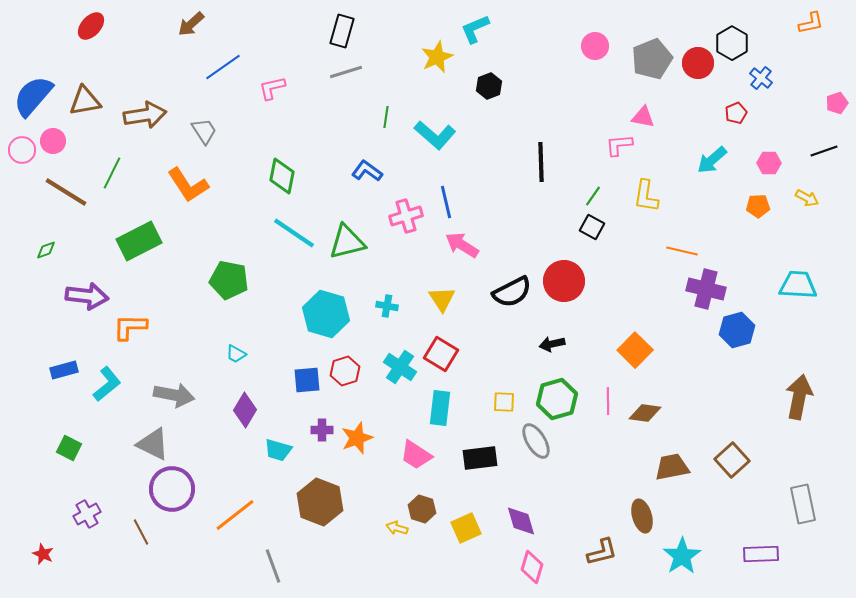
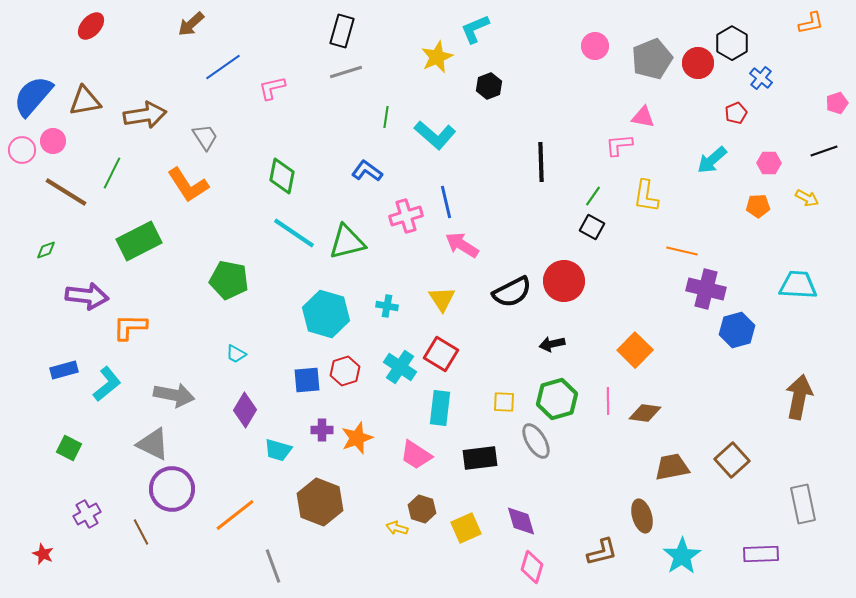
gray trapezoid at (204, 131): moved 1 px right, 6 px down
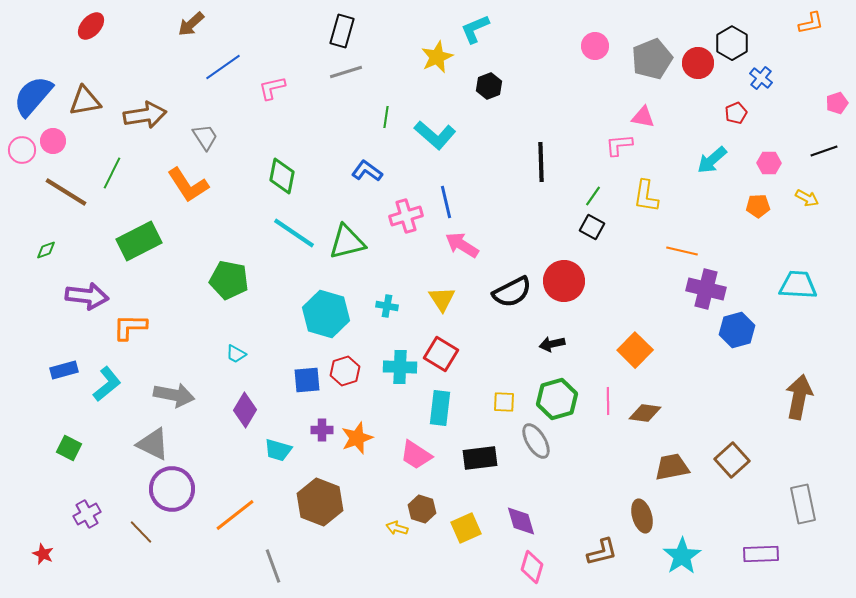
cyan cross at (400, 367): rotated 32 degrees counterclockwise
brown line at (141, 532): rotated 16 degrees counterclockwise
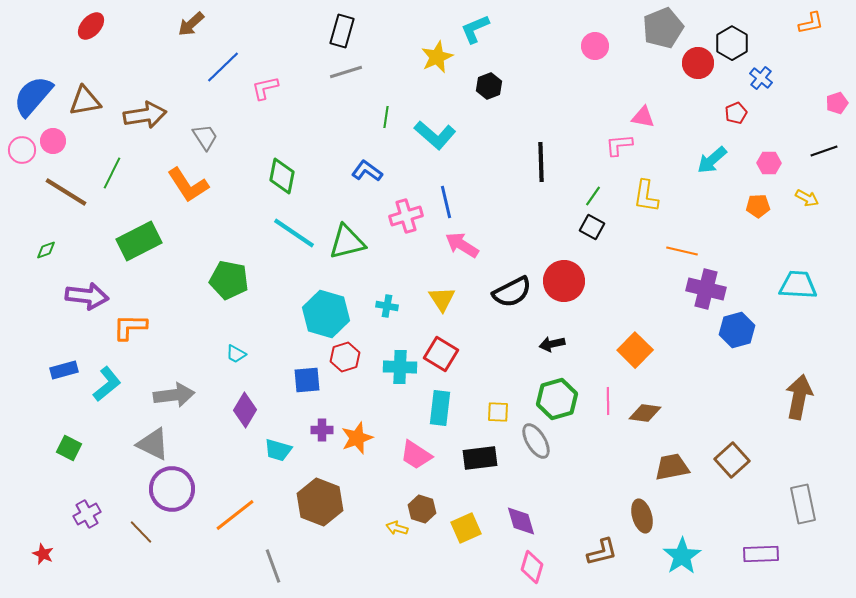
gray pentagon at (652, 59): moved 11 px right, 31 px up
blue line at (223, 67): rotated 9 degrees counterclockwise
pink L-shape at (272, 88): moved 7 px left
red hexagon at (345, 371): moved 14 px up
gray arrow at (174, 395): rotated 18 degrees counterclockwise
yellow square at (504, 402): moved 6 px left, 10 px down
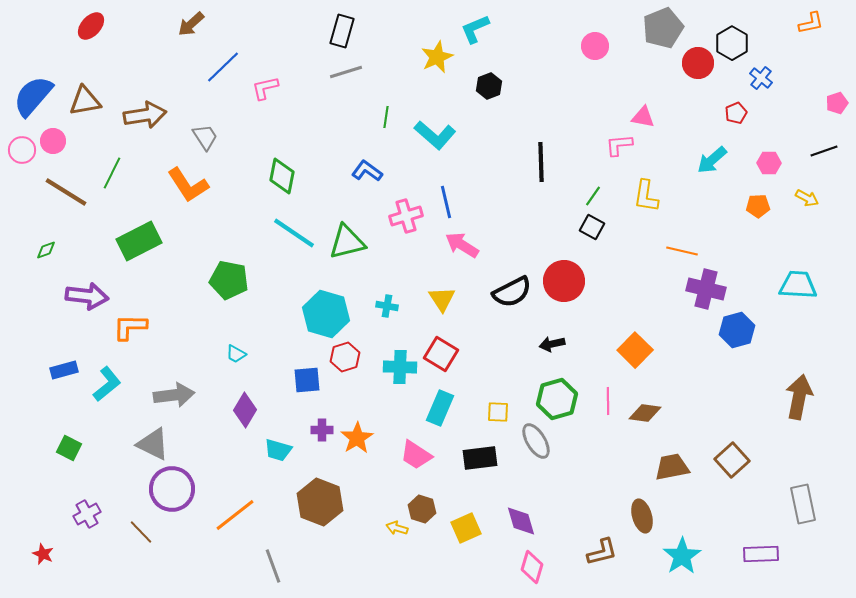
cyan rectangle at (440, 408): rotated 16 degrees clockwise
orange star at (357, 438): rotated 12 degrees counterclockwise
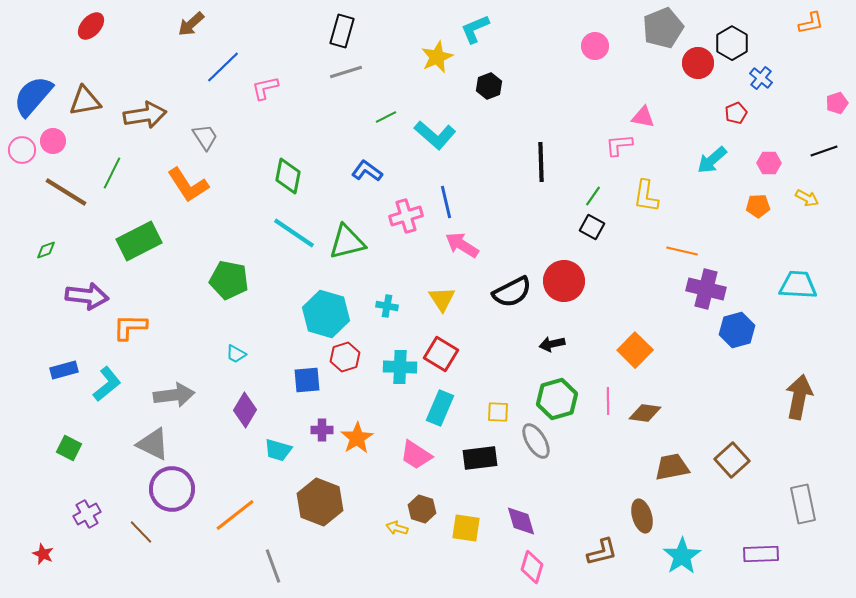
green line at (386, 117): rotated 55 degrees clockwise
green diamond at (282, 176): moved 6 px right
yellow square at (466, 528): rotated 32 degrees clockwise
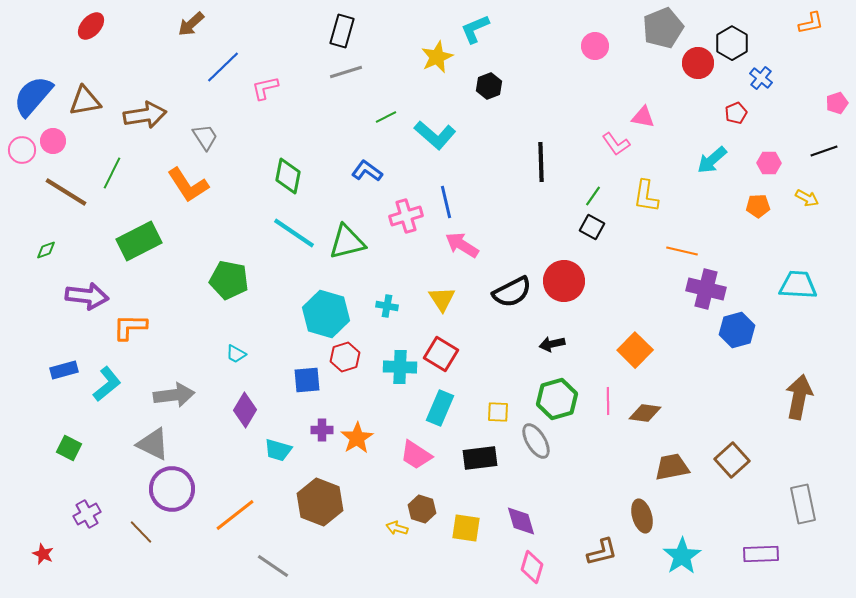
pink L-shape at (619, 145): moved 3 px left, 1 px up; rotated 120 degrees counterclockwise
gray line at (273, 566): rotated 36 degrees counterclockwise
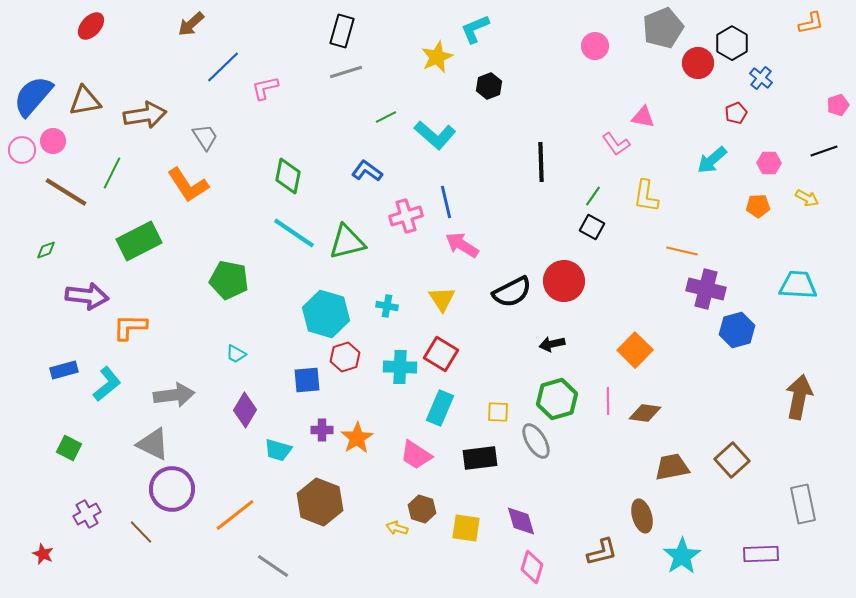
pink pentagon at (837, 103): moved 1 px right, 2 px down
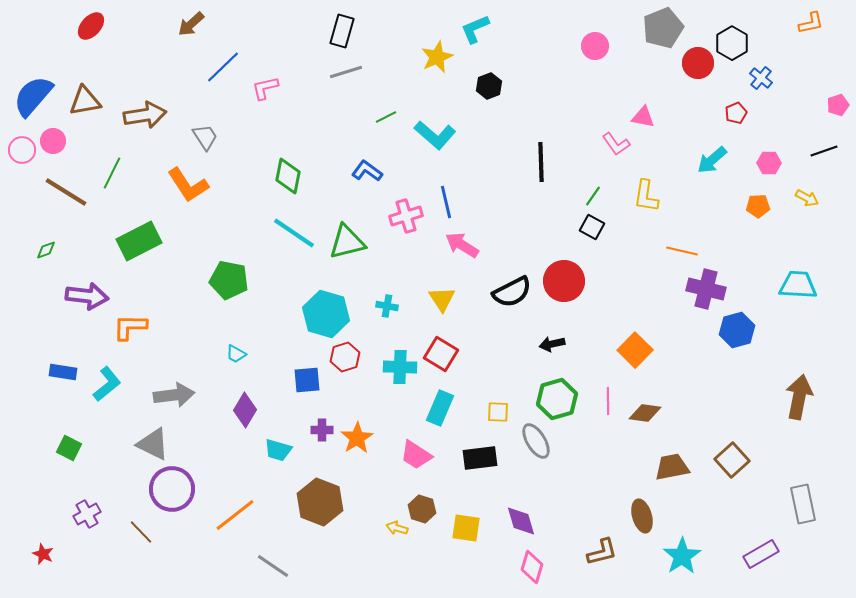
blue rectangle at (64, 370): moved 1 px left, 2 px down; rotated 24 degrees clockwise
purple rectangle at (761, 554): rotated 28 degrees counterclockwise
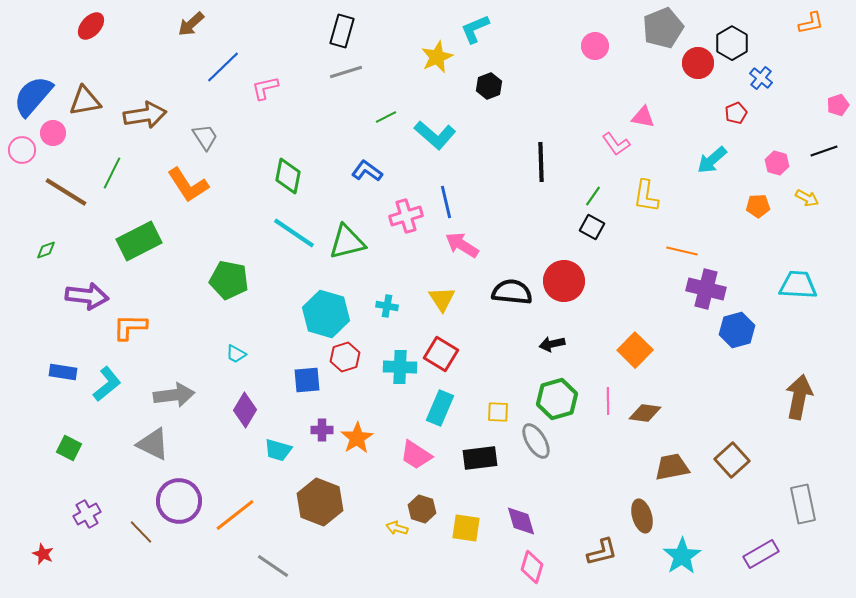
pink circle at (53, 141): moved 8 px up
pink hexagon at (769, 163): moved 8 px right; rotated 15 degrees clockwise
black semicircle at (512, 292): rotated 147 degrees counterclockwise
purple circle at (172, 489): moved 7 px right, 12 px down
